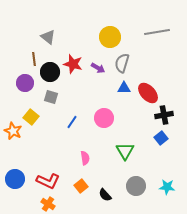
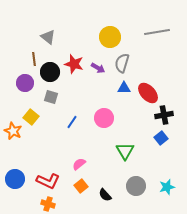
red star: moved 1 px right
pink semicircle: moved 6 px left, 6 px down; rotated 120 degrees counterclockwise
cyan star: rotated 21 degrees counterclockwise
orange cross: rotated 16 degrees counterclockwise
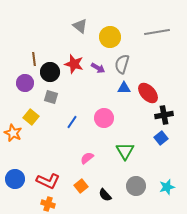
gray triangle: moved 32 px right, 11 px up
gray semicircle: moved 1 px down
orange star: moved 2 px down
pink semicircle: moved 8 px right, 6 px up
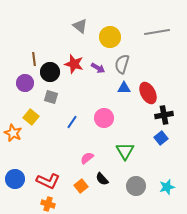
red ellipse: rotated 15 degrees clockwise
black semicircle: moved 3 px left, 16 px up
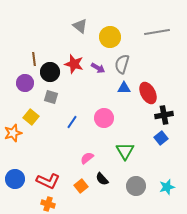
orange star: rotated 30 degrees clockwise
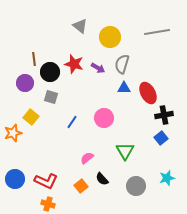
red L-shape: moved 2 px left
cyan star: moved 9 px up
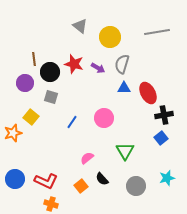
orange cross: moved 3 px right
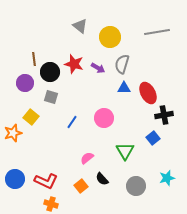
blue square: moved 8 px left
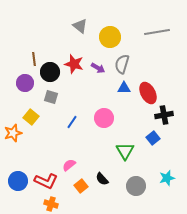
pink semicircle: moved 18 px left, 7 px down
blue circle: moved 3 px right, 2 px down
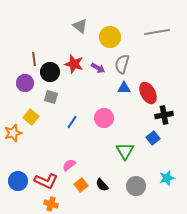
black semicircle: moved 6 px down
orange square: moved 1 px up
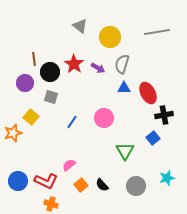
red star: rotated 18 degrees clockwise
